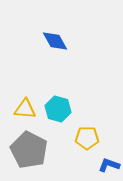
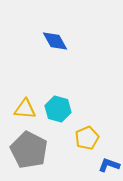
yellow pentagon: rotated 25 degrees counterclockwise
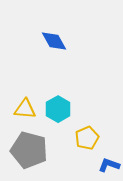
blue diamond: moved 1 px left
cyan hexagon: rotated 15 degrees clockwise
gray pentagon: rotated 12 degrees counterclockwise
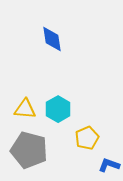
blue diamond: moved 2 px left, 2 px up; rotated 20 degrees clockwise
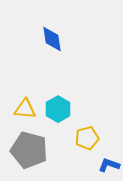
yellow pentagon: rotated 10 degrees clockwise
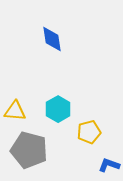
yellow triangle: moved 10 px left, 2 px down
yellow pentagon: moved 2 px right, 6 px up
